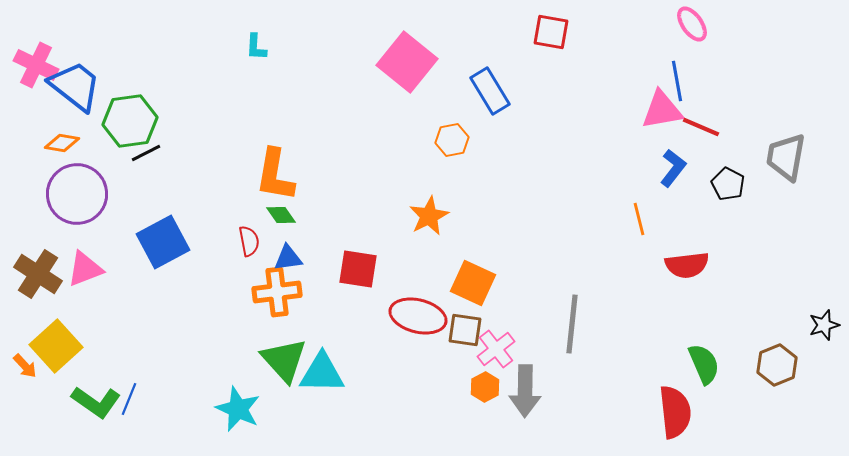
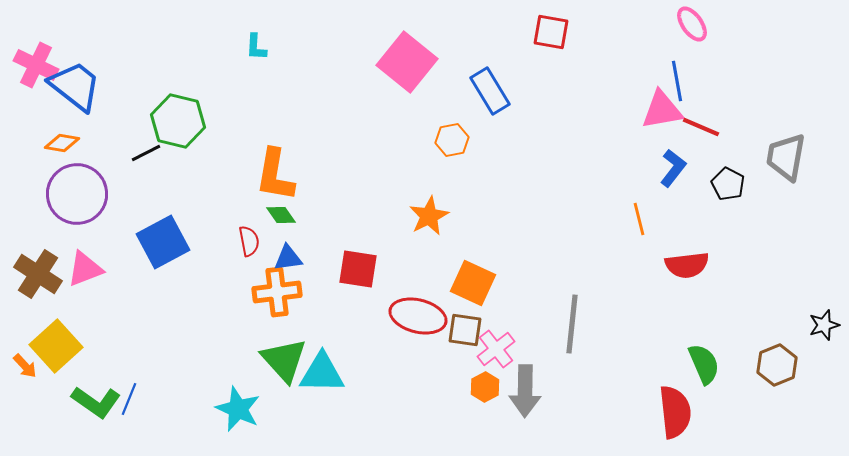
green hexagon at (130, 121): moved 48 px right; rotated 22 degrees clockwise
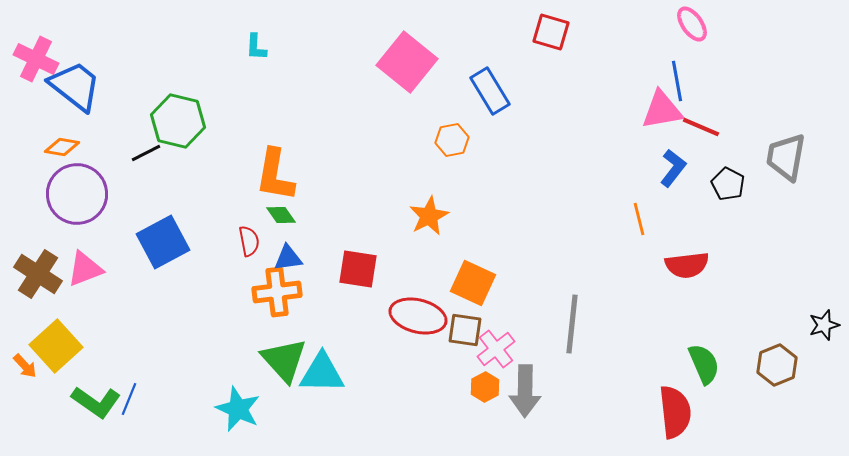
red square at (551, 32): rotated 6 degrees clockwise
pink cross at (36, 65): moved 6 px up
orange diamond at (62, 143): moved 4 px down
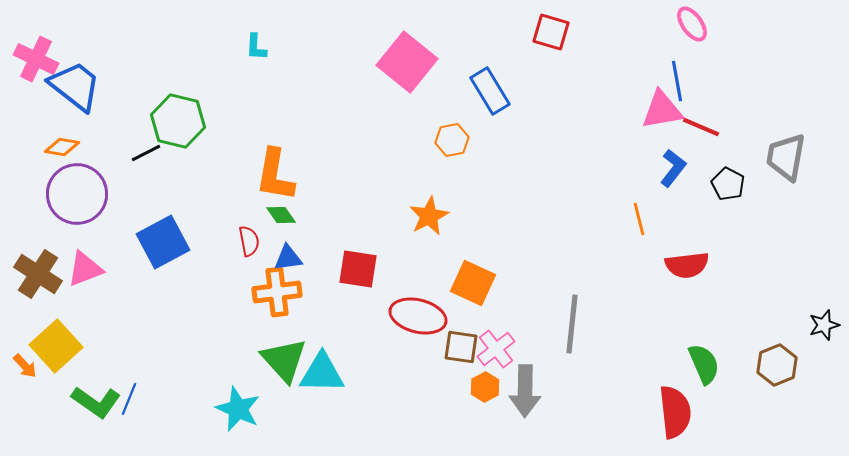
brown square at (465, 330): moved 4 px left, 17 px down
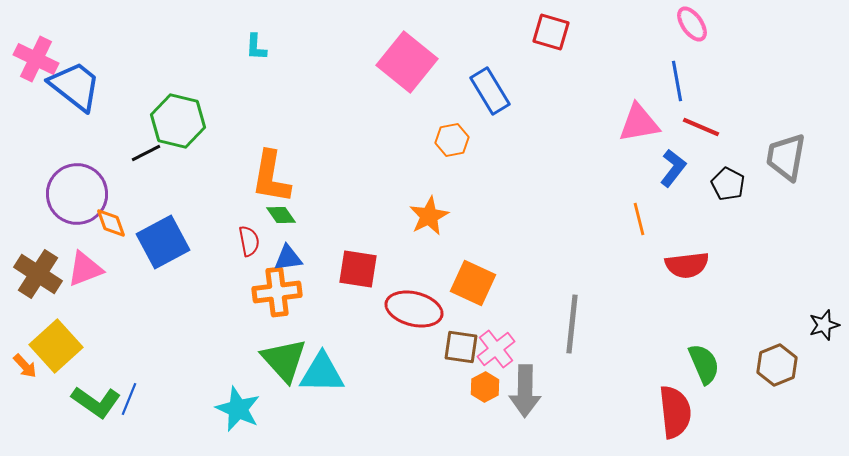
pink triangle at (662, 110): moved 23 px left, 13 px down
orange diamond at (62, 147): moved 49 px right, 76 px down; rotated 60 degrees clockwise
orange L-shape at (275, 175): moved 4 px left, 2 px down
red ellipse at (418, 316): moved 4 px left, 7 px up
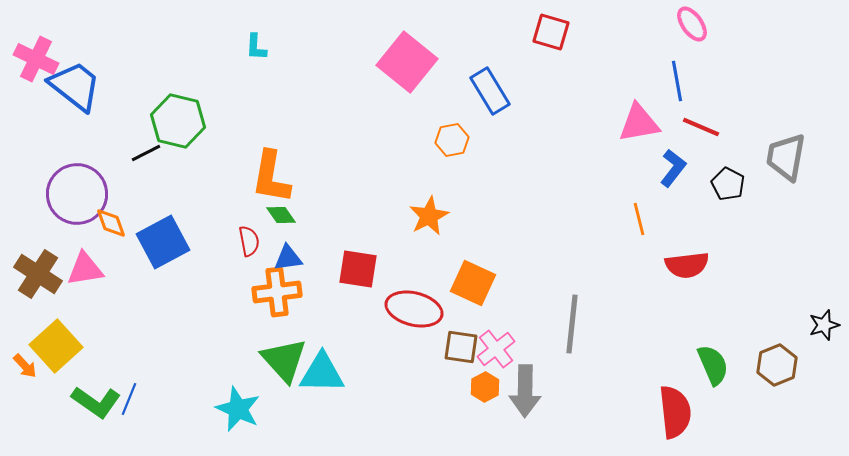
pink triangle at (85, 269): rotated 12 degrees clockwise
green semicircle at (704, 364): moved 9 px right, 1 px down
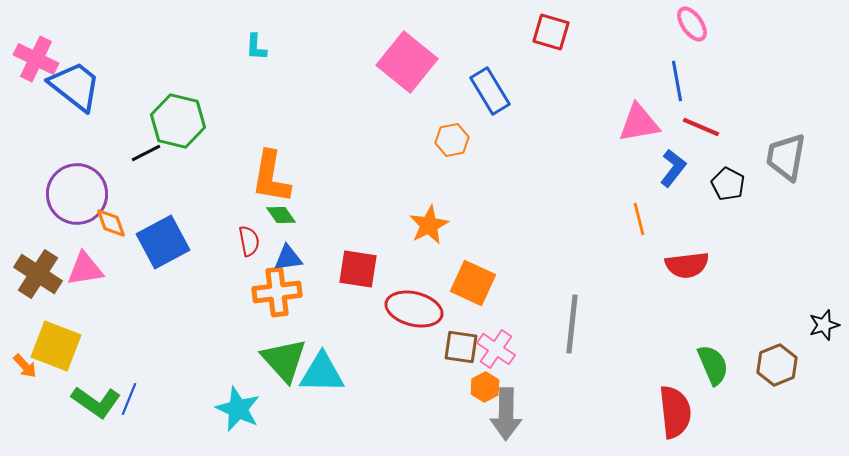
orange star at (429, 216): moved 9 px down
yellow square at (56, 346): rotated 27 degrees counterclockwise
pink cross at (496, 349): rotated 18 degrees counterclockwise
gray arrow at (525, 391): moved 19 px left, 23 px down
